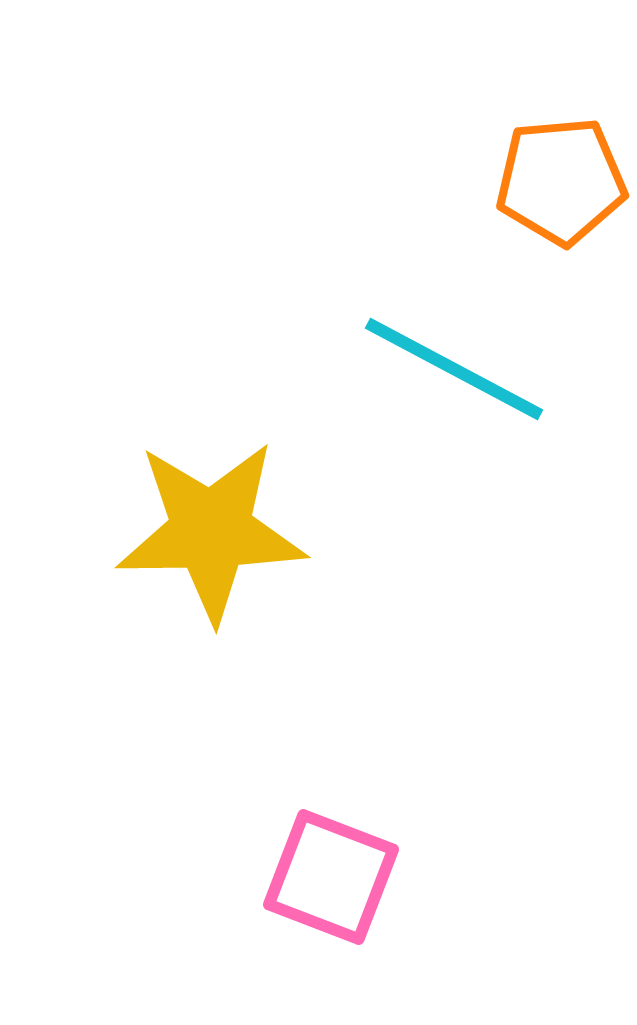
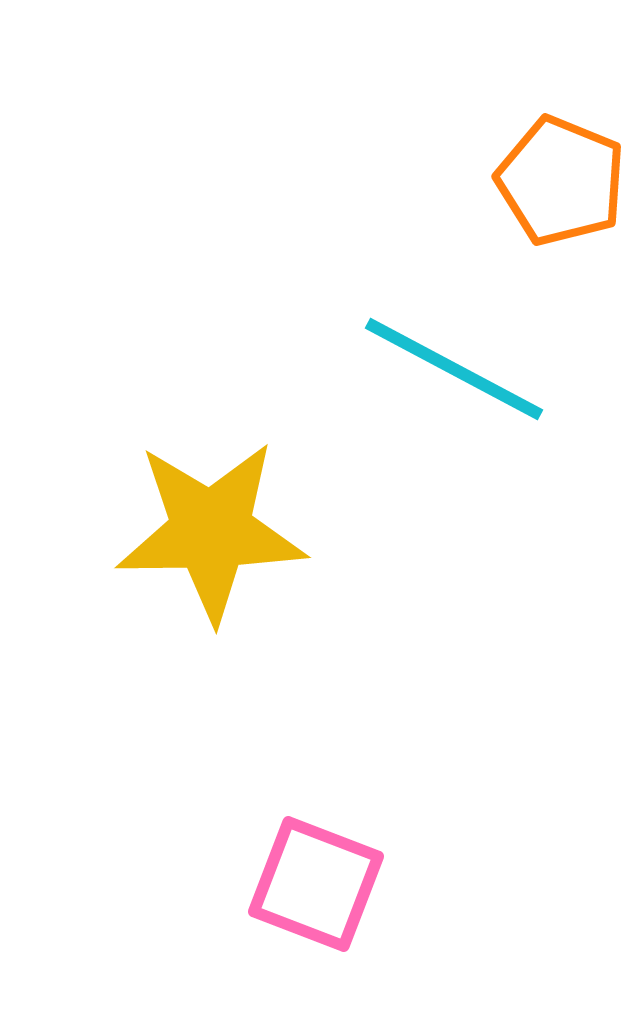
orange pentagon: rotated 27 degrees clockwise
pink square: moved 15 px left, 7 px down
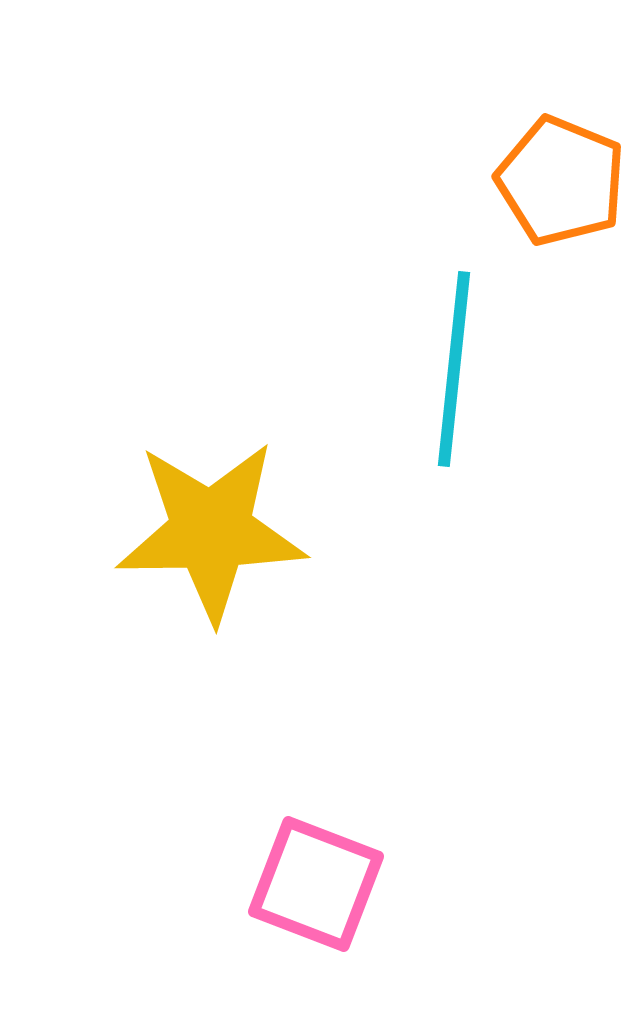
cyan line: rotated 68 degrees clockwise
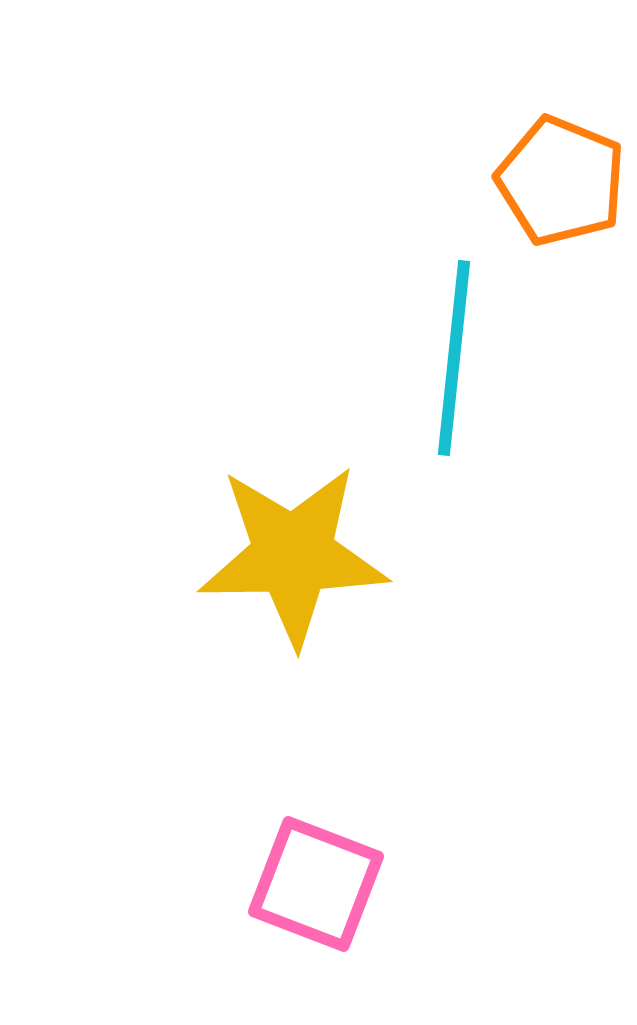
cyan line: moved 11 px up
yellow star: moved 82 px right, 24 px down
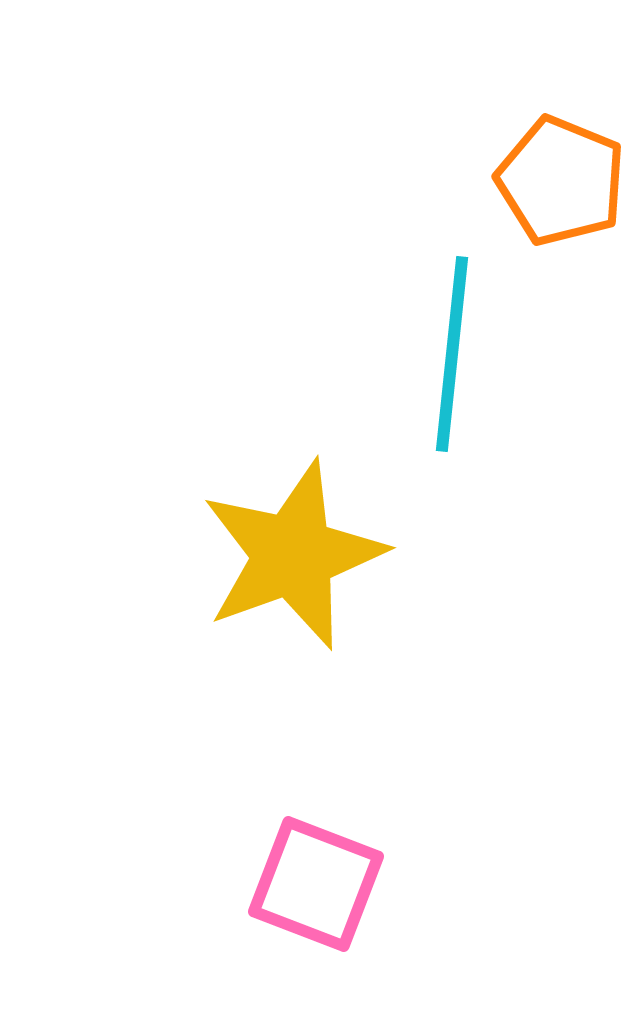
cyan line: moved 2 px left, 4 px up
yellow star: rotated 19 degrees counterclockwise
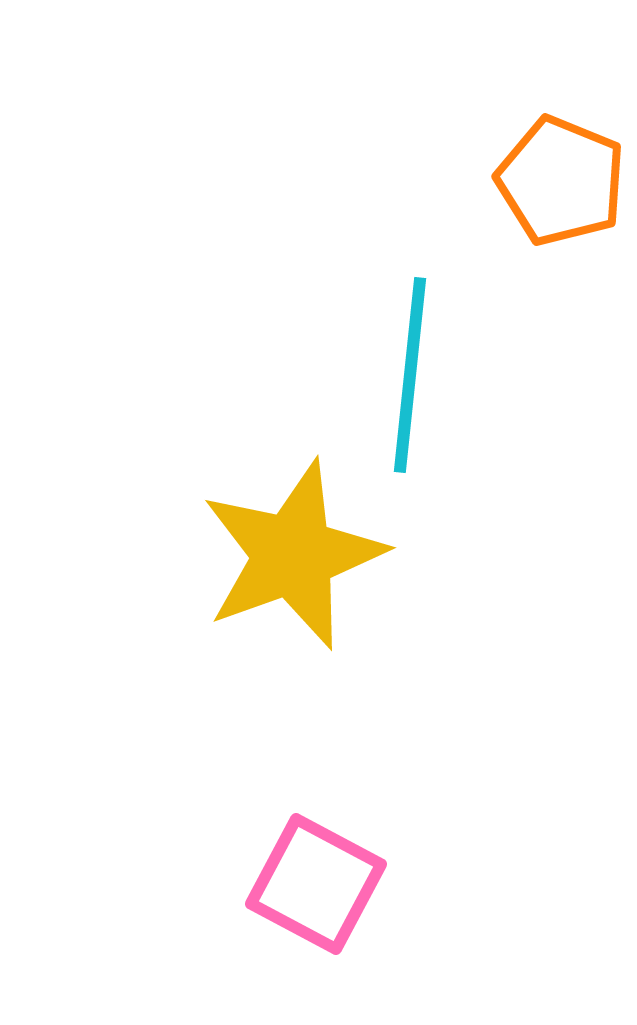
cyan line: moved 42 px left, 21 px down
pink square: rotated 7 degrees clockwise
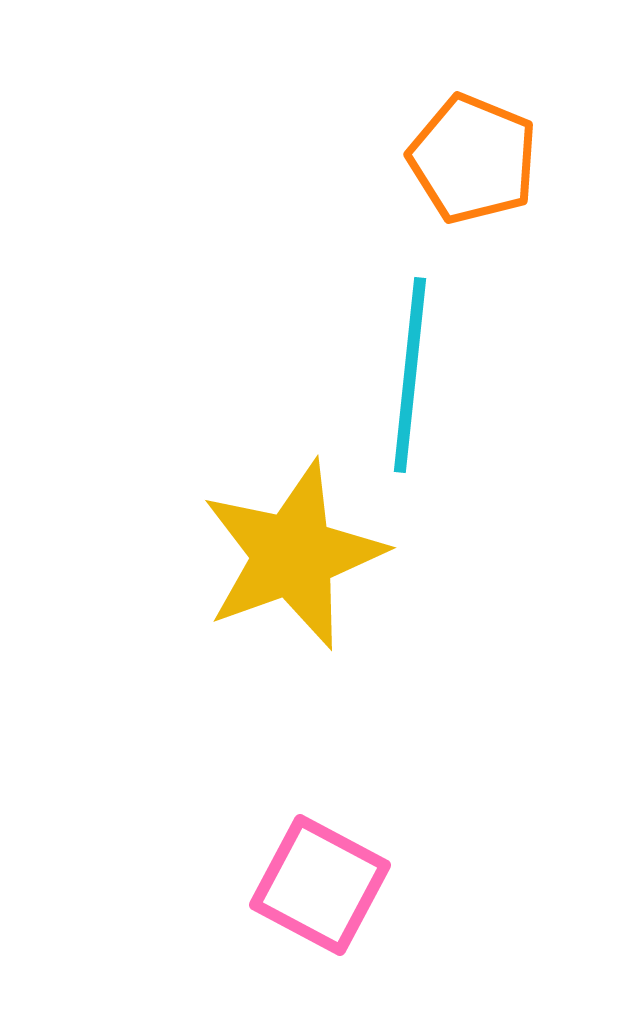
orange pentagon: moved 88 px left, 22 px up
pink square: moved 4 px right, 1 px down
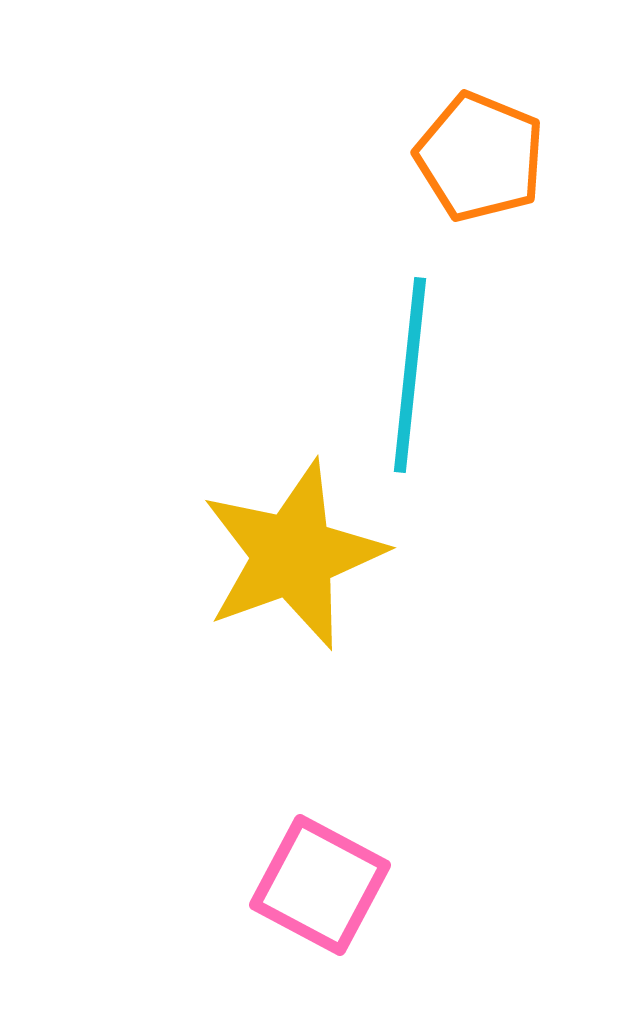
orange pentagon: moved 7 px right, 2 px up
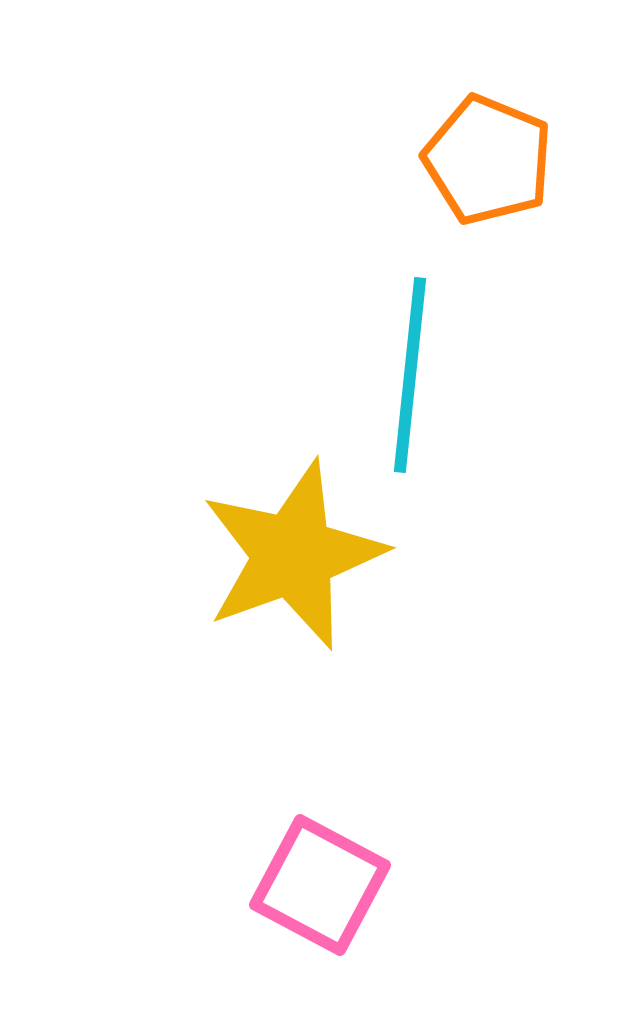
orange pentagon: moved 8 px right, 3 px down
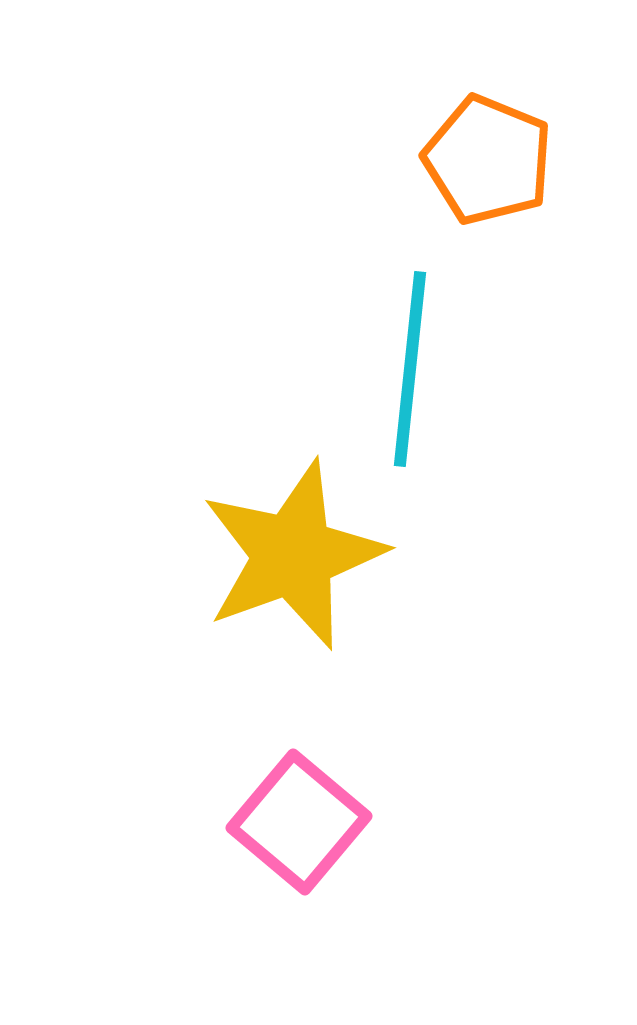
cyan line: moved 6 px up
pink square: moved 21 px left, 63 px up; rotated 12 degrees clockwise
